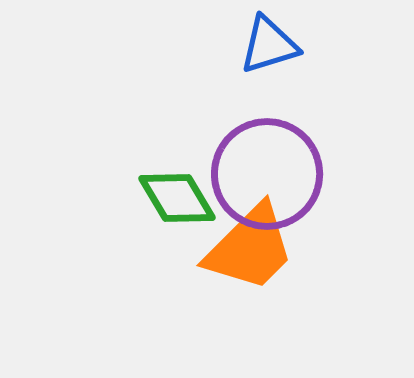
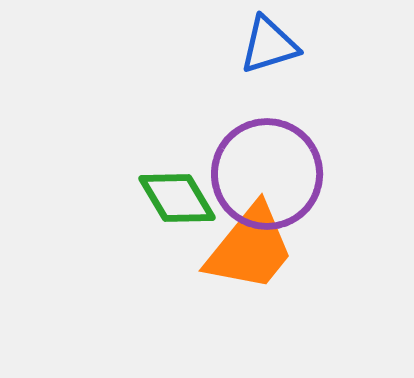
orange trapezoid: rotated 6 degrees counterclockwise
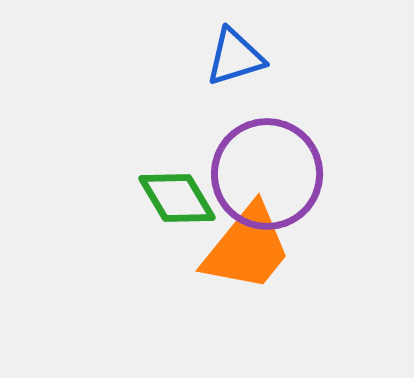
blue triangle: moved 34 px left, 12 px down
orange trapezoid: moved 3 px left
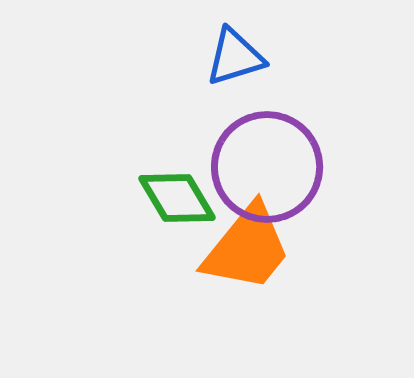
purple circle: moved 7 px up
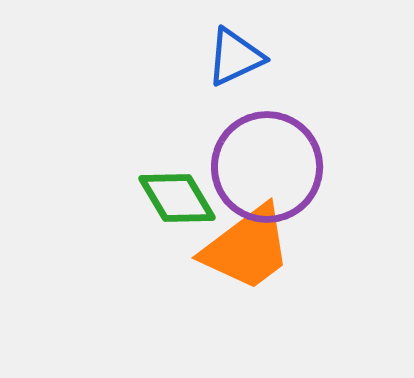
blue triangle: rotated 8 degrees counterclockwise
orange trapezoid: rotated 14 degrees clockwise
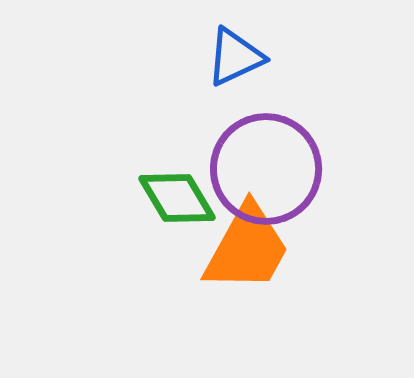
purple circle: moved 1 px left, 2 px down
orange trapezoid: rotated 24 degrees counterclockwise
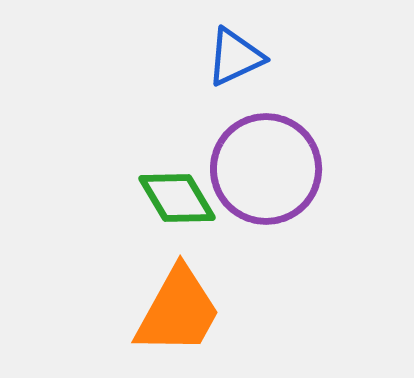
orange trapezoid: moved 69 px left, 63 px down
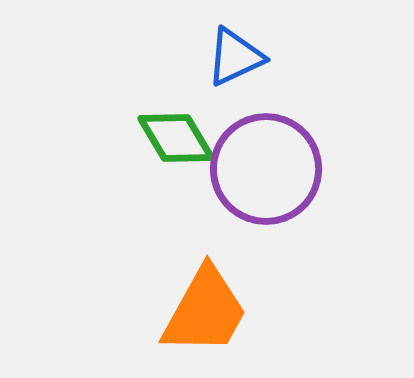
green diamond: moved 1 px left, 60 px up
orange trapezoid: moved 27 px right
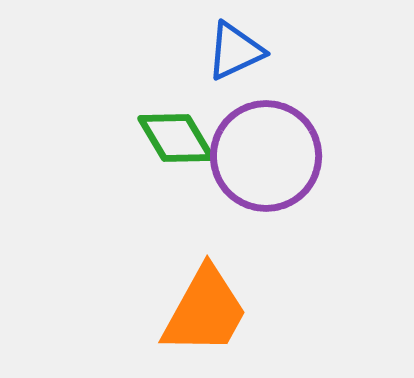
blue triangle: moved 6 px up
purple circle: moved 13 px up
